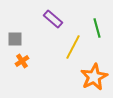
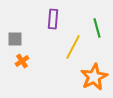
purple rectangle: rotated 54 degrees clockwise
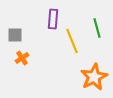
gray square: moved 4 px up
yellow line: moved 1 px left, 6 px up; rotated 50 degrees counterclockwise
orange cross: moved 3 px up
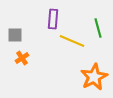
green line: moved 1 px right
yellow line: rotated 45 degrees counterclockwise
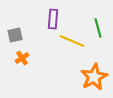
gray square: rotated 14 degrees counterclockwise
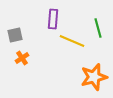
orange star: rotated 12 degrees clockwise
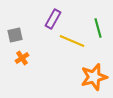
purple rectangle: rotated 24 degrees clockwise
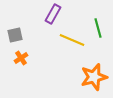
purple rectangle: moved 5 px up
yellow line: moved 1 px up
orange cross: moved 1 px left
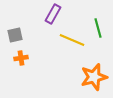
orange cross: rotated 24 degrees clockwise
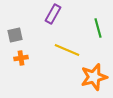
yellow line: moved 5 px left, 10 px down
